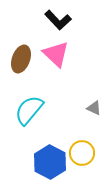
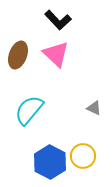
brown ellipse: moved 3 px left, 4 px up
yellow circle: moved 1 px right, 3 px down
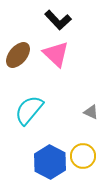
brown ellipse: rotated 20 degrees clockwise
gray triangle: moved 3 px left, 4 px down
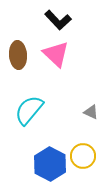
brown ellipse: rotated 44 degrees counterclockwise
blue hexagon: moved 2 px down
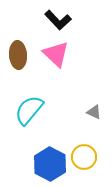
gray triangle: moved 3 px right
yellow circle: moved 1 px right, 1 px down
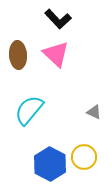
black L-shape: moved 1 px up
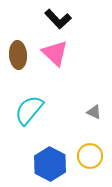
pink triangle: moved 1 px left, 1 px up
yellow circle: moved 6 px right, 1 px up
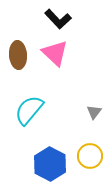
gray triangle: rotated 42 degrees clockwise
